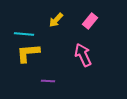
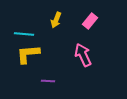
yellow arrow: rotated 21 degrees counterclockwise
yellow L-shape: moved 1 px down
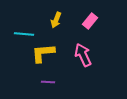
yellow L-shape: moved 15 px right, 1 px up
purple line: moved 1 px down
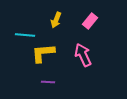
cyan line: moved 1 px right, 1 px down
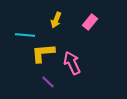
pink rectangle: moved 1 px down
pink arrow: moved 11 px left, 8 px down
purple line: rotated 40 degrees clockwise
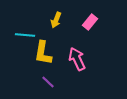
yellow L-shape: rotated 75 degrees counterclockwise
pink arrow: moved 5 px right, 4 px up
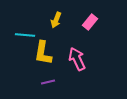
purple line: rotated 56 degrees counterclockwise
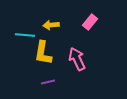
yellow arrow: moved 5 px left, 5 px down; rotated 63 degrees clockwise
